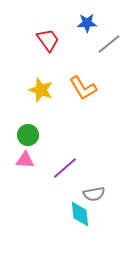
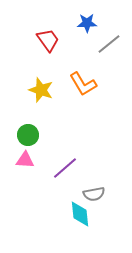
orange L-shape: moved 4 px up
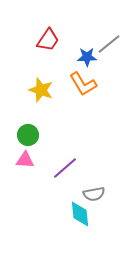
blue star: moved 34 px down
red trapezoid: rotated 70 degrees clockwise
